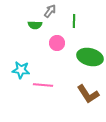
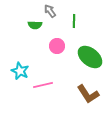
gray arrow: rotated 72 degrees counterclockwise
pink circle: moved 3 px down
green ellipse: rotated 25 degrees clockwise
cyan star: moved 1 px left, 1 px down; rotated 18 degrees clockwise
pink line: rotated 18 degrees counterclockwise
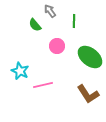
green semicircle: rotated 48 degrees clockwise
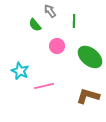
pink line: moved 1 px right, 1 px down
brown L-shape: moved 2 px down; rotated 140 degrees clockwise
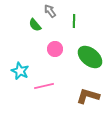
pink circle: moved 2 px left, 3 px down
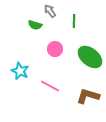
green semicircle: rotated 32 degrees counterclockwise
pink line: moved 6 px right; rotated 42 degrees clockwise
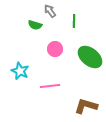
pink line: rotated 36 degrees counterclockwise
brown L-shape: moved 2 px left, 10 px down
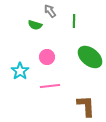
pink circle: moved 8 px left, 8 px down
cyan star: rotated 12 degrees clockwise
brown L-shape: rotated 70 degrees clockwise
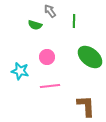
cyan star: rotated 24 degrees counterclockwise
